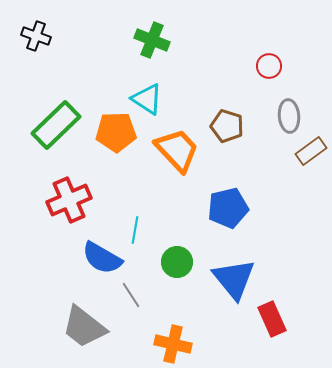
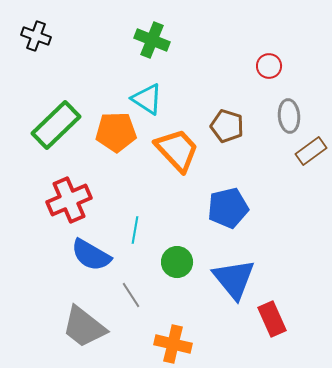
blue semicircle: moved 11 px left, 3 px up
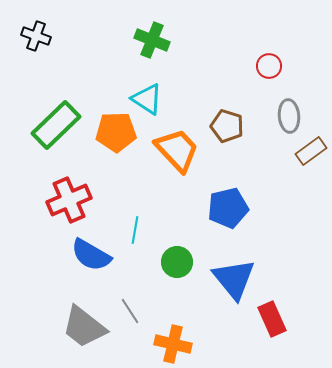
gray line: moved 1 px left, 16 px down
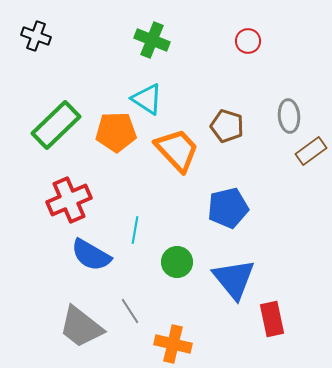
red circle: moved 21 px left, 25 px up
red rectangle: rotated 12 degrees clockwise
gray trapezoid: moved 3 px left
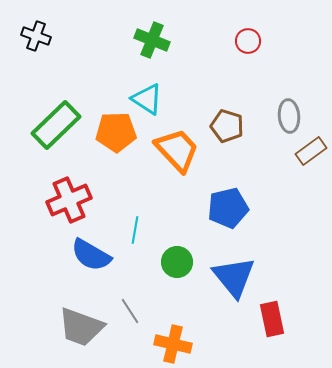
blue triangle: moved 2 px up
gray trapezoid: rotated 18 degrees counterclockwise
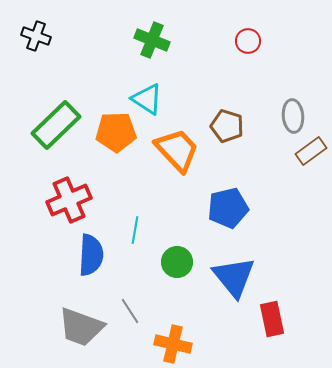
gray ellipse: moved 4 px right
blue semicircle: rotated 117 degrees counterclockwise
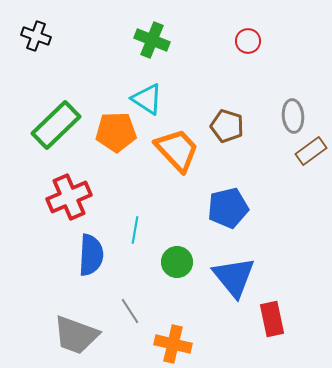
red cross: moved 3 px up
gray trapezoid: moved 5 px left, 8 px down
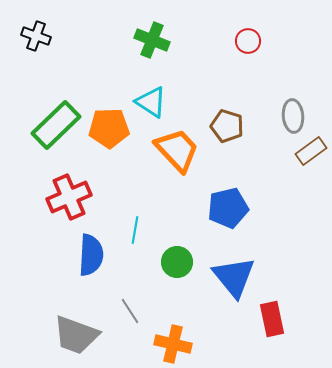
cyan triangle: moved 4 px right, 3 px down
orange pentagon: moved 7 px left, 4 px up
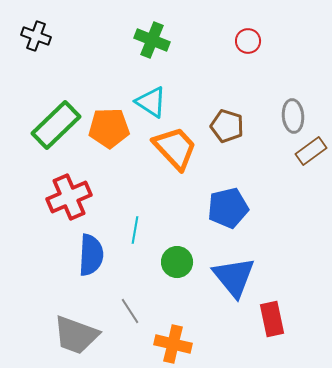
orange trapezoid: moved 2 px left, 2 px up
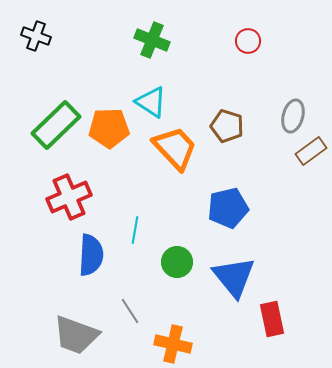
gray ellipse: rotated 20 degrees clockwise
